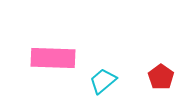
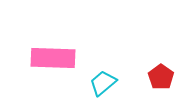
cyan trapezoid: moved 2 px down
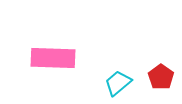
cyan trapezoid: moved 15 px right
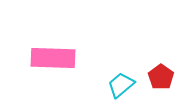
cyan trapezoid: moved 3 px right, 2 px down
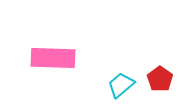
red pentagon: moved 1 px left, 2 px down
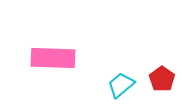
red pentagon: moved 2 px right
